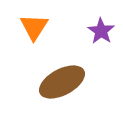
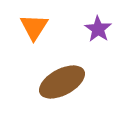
purple star: moved 3 px left, 2 px up
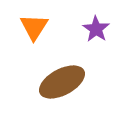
purple star: moved 2 px left
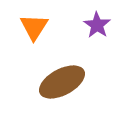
purple star: moved 1 px right, 4 px up
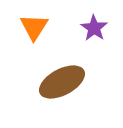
purple star: moved 3 px left, 3 px down
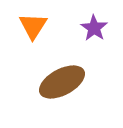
orange triangle: moved 1 px left, 1 px up
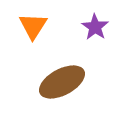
purple star: moved 1 px right, 1 px up
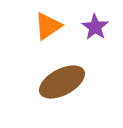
orange triangle: moved 15 px right; rotated 24 degrees clockwise
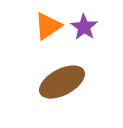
purple star: moved 11 px left
